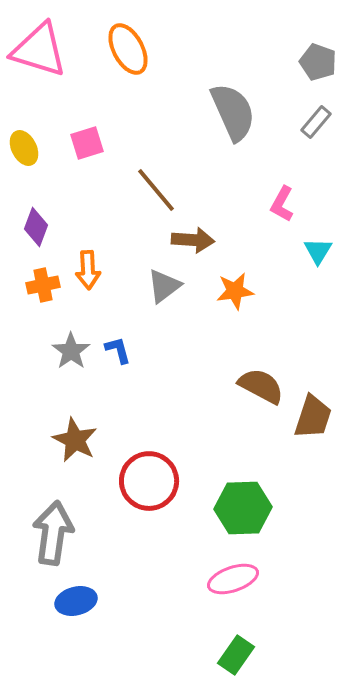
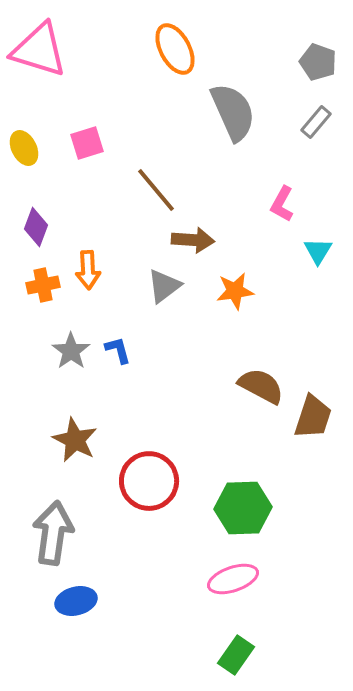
orange ellipse: moved 47 px right
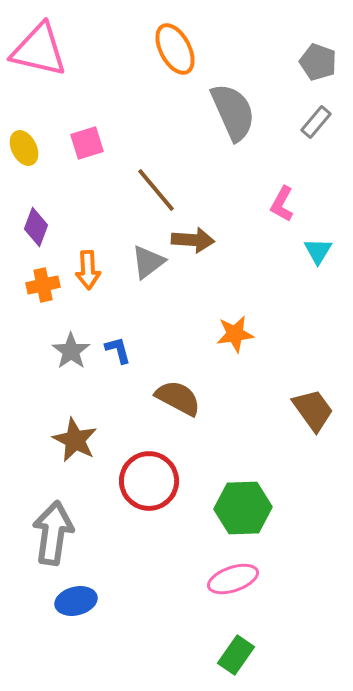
pink triangle: rotated 4 degrees counterclockwise
gray triangle: moved 16 px left, 24 px up
orange star: moved 43 px down
brown semicircle: moved 83 px left, 12 px down
brown trapezoid: moved 7 px up; rotated 54 degrees counterclockwise
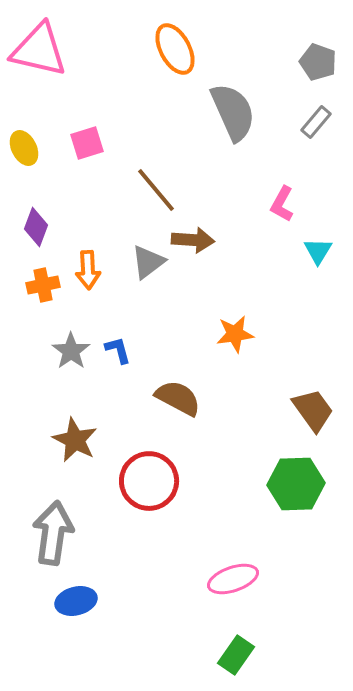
green hexagon: moved 53 px right, 24 px up
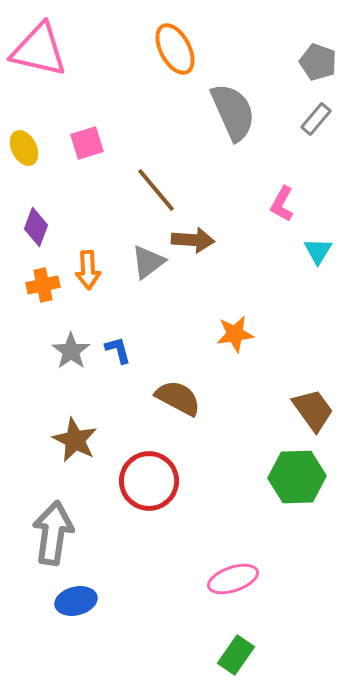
gray rectangle: moved 3 px up
green hexagon: moved 1 px right, 7 px up
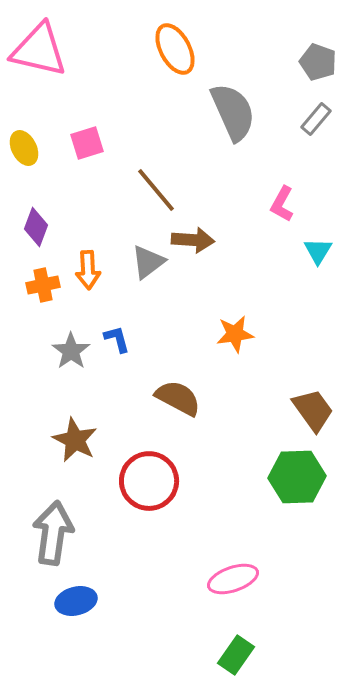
blue L-shape: moved 1 px left, 11 px up
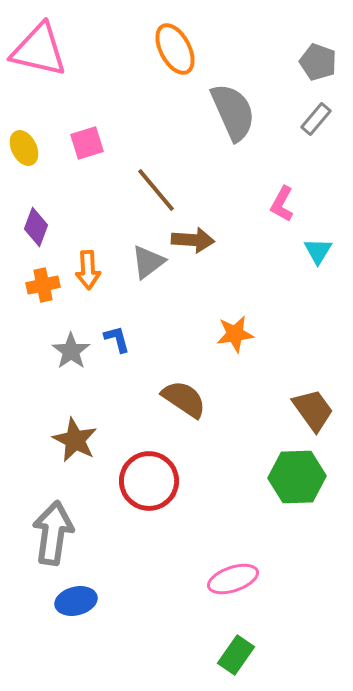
brown semicircle: moved 6 px right, 1 px down; rotated 6 degrees clockwise
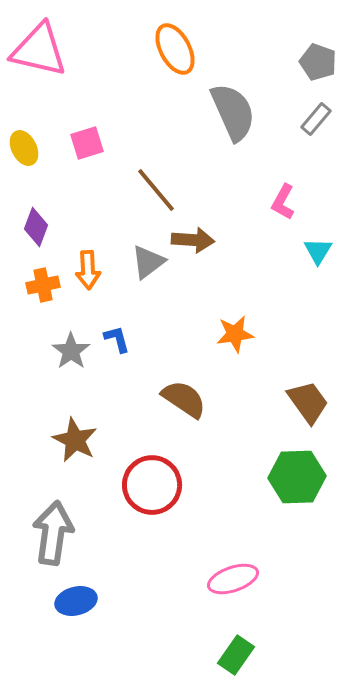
pink L-shape: moved 1 px right, 2 px up
brown trapezoid: moved 5 px left, 8 px up
red circle: moved 3 px right, 4 px down
